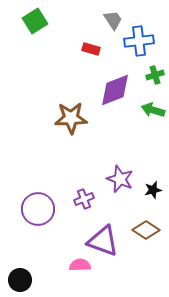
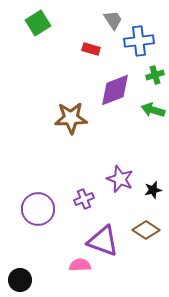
green square: moved 3 px right, 2 px down
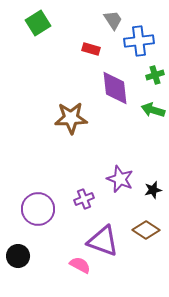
purple diamond: moved 2 px up; rotated 75 degrees counterclockwise
pink semicircle: rotated 30 degrees clockwise
black circle: moved 2 px left, 24 px up
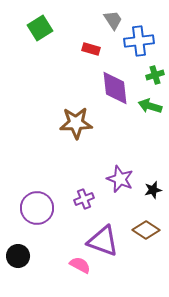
green square: moved 2 px right, 5 px down
green arrow: moved 3 px left, 4 px up
brown star: moved 5 px right, 5 px down
purple circle: moved 1 px left, 1 px up
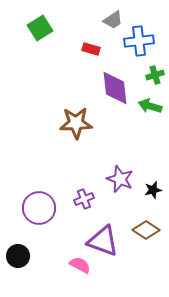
gray trapezoid: rotated 90 degrees clockwise
purple circle: moved 2 px right
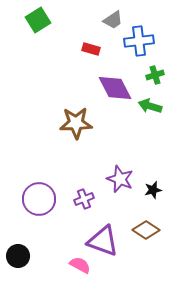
green square: moved 2 px left, 8 px up
purple diamond: rotated 21 degrees counterclockwise
purple circle: moved 9 px up
